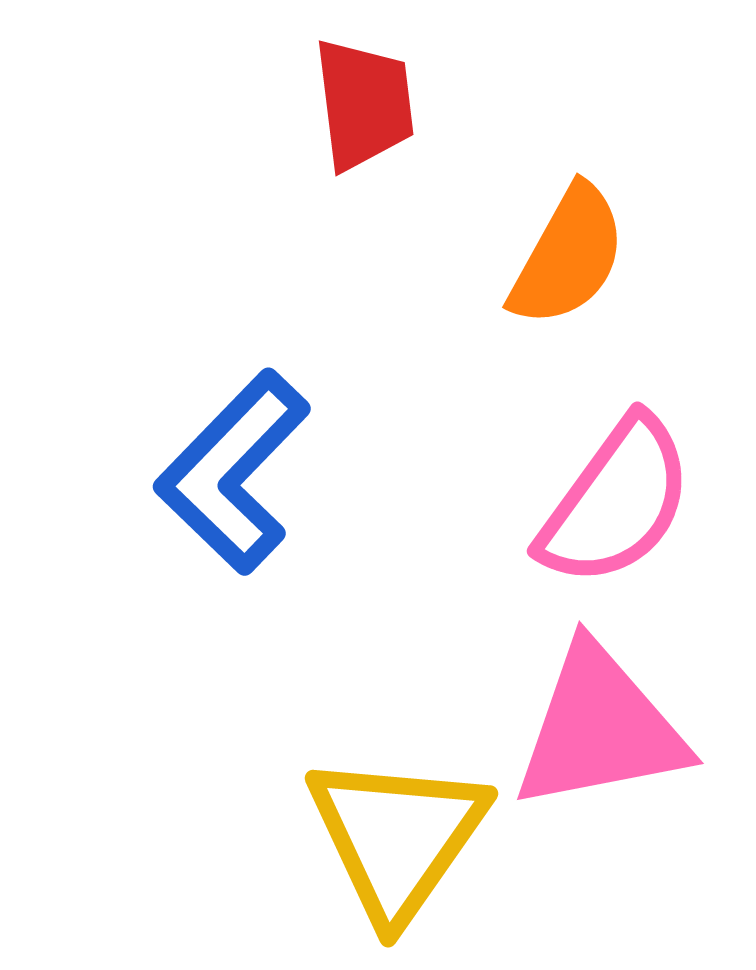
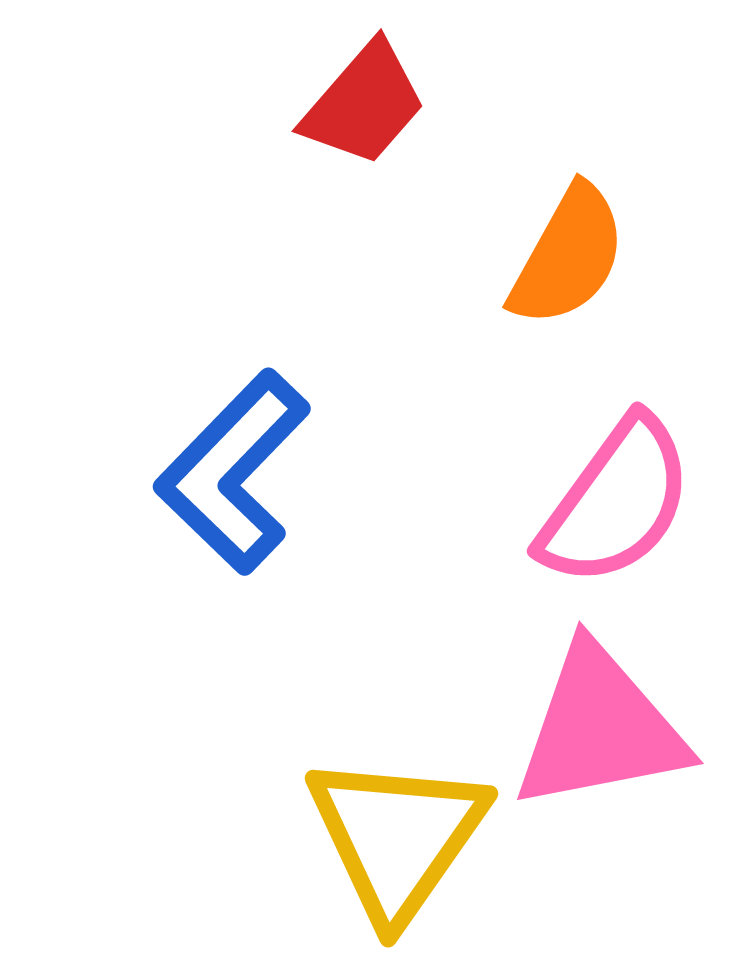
red trapezoid: rotated 48 degrees clockwise
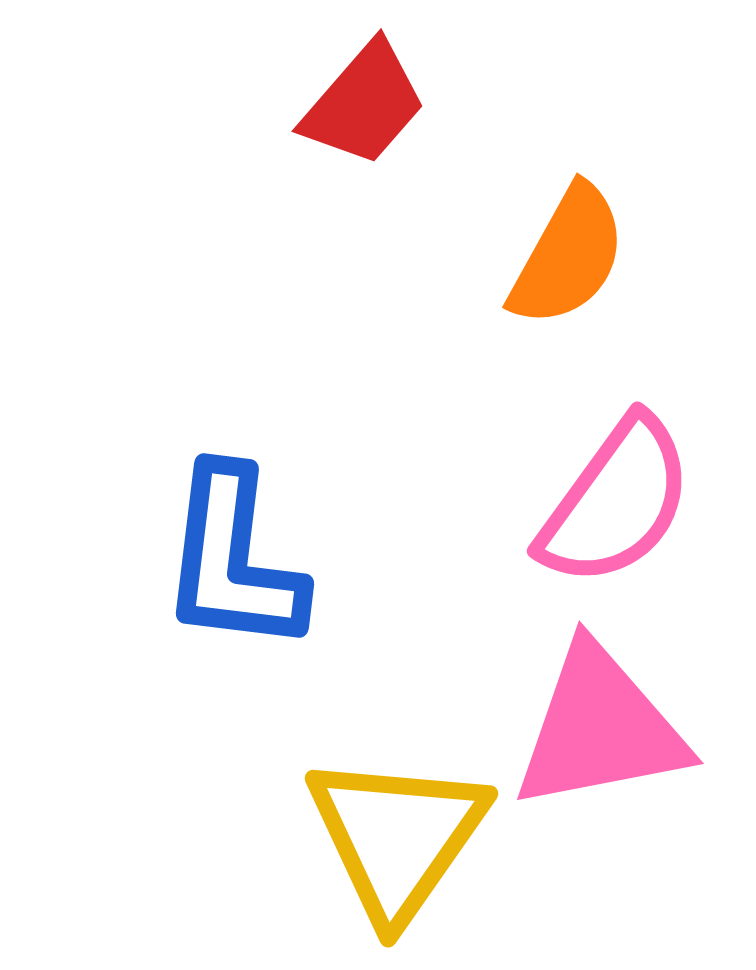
blue L-shape: moved 88 px down; rotated 37 degrees counterclockwise
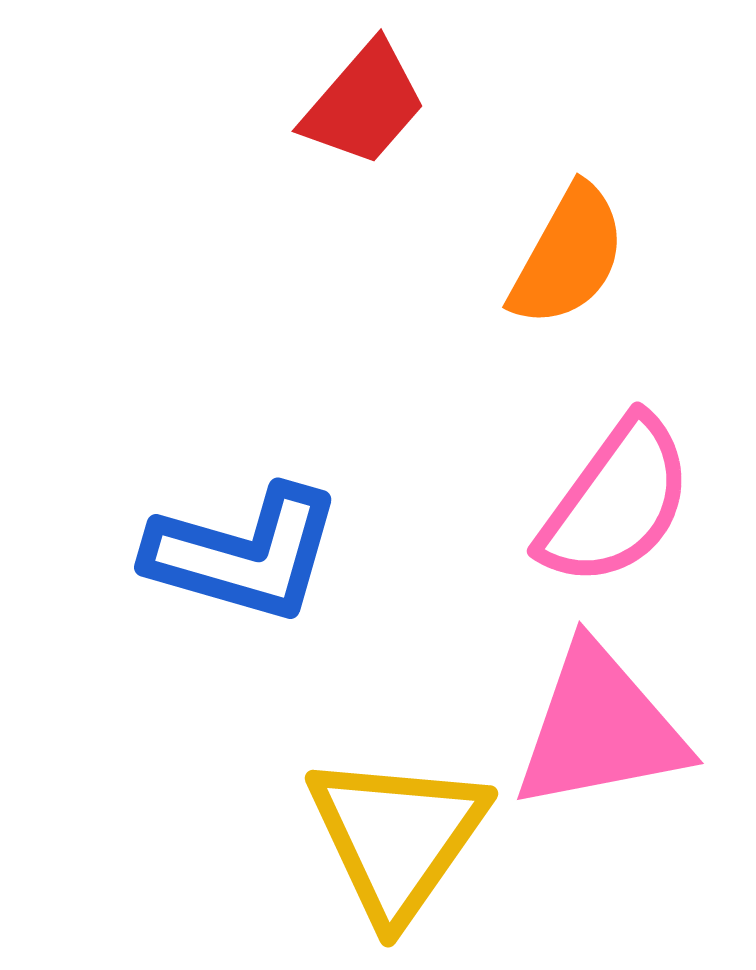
blue L-shape: moved 11 px right, 6 px up; rotated 81 degrees counterclockwise
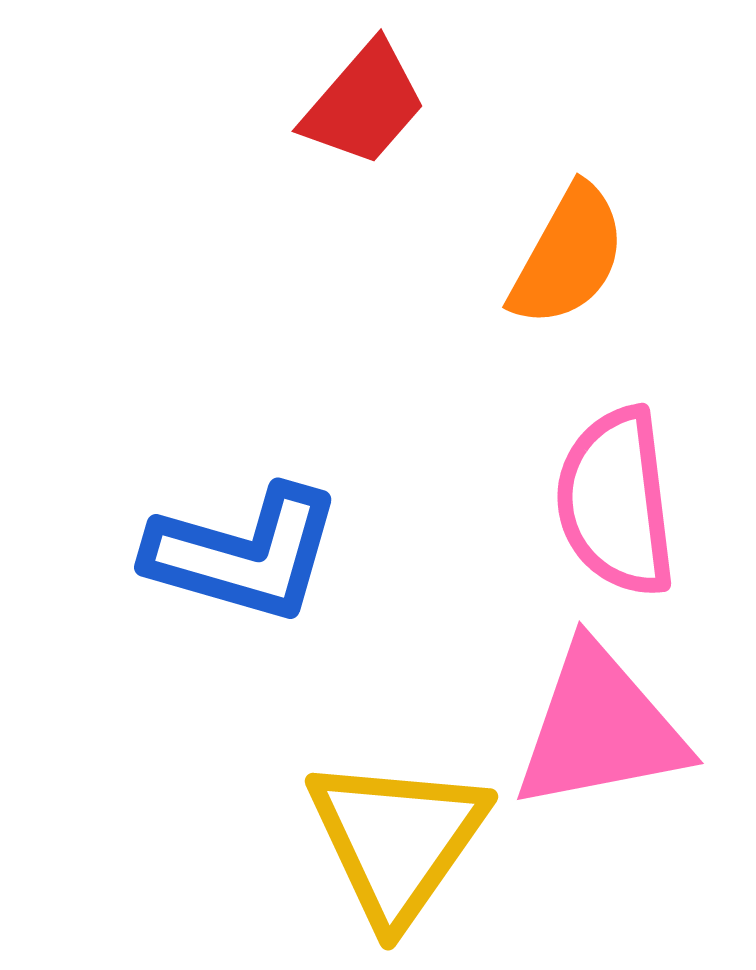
pink semicircle: rotated 137 degrees clockwise
yellow triangle: moved 3 px down
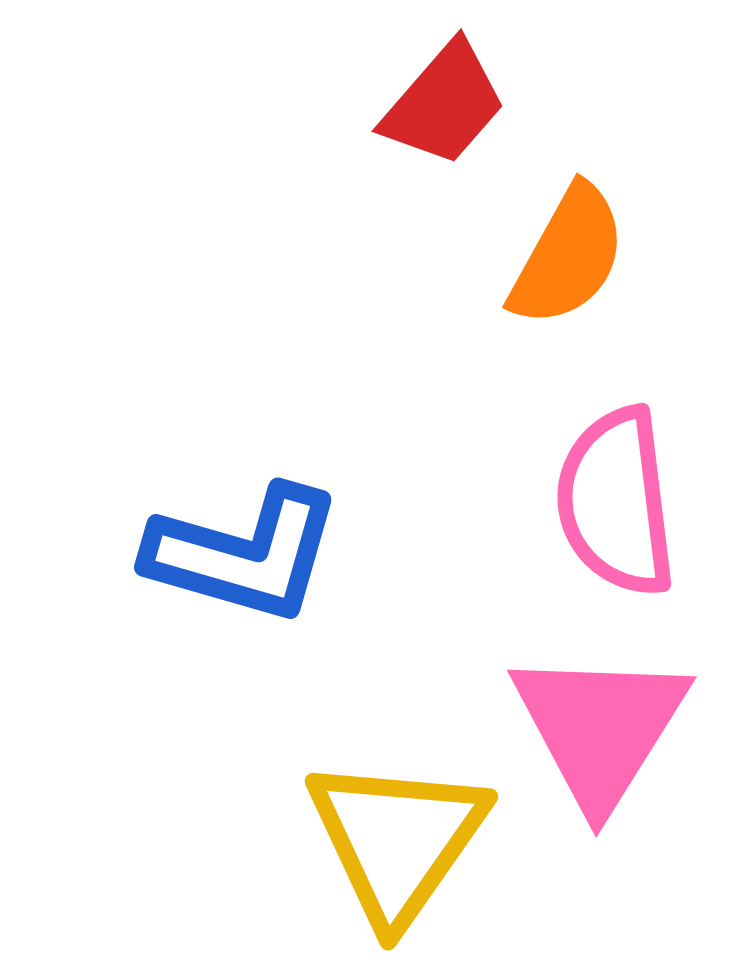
red trapezoid: moved 80 px right
pink triangle: rotated 47 degrees counterclockwise
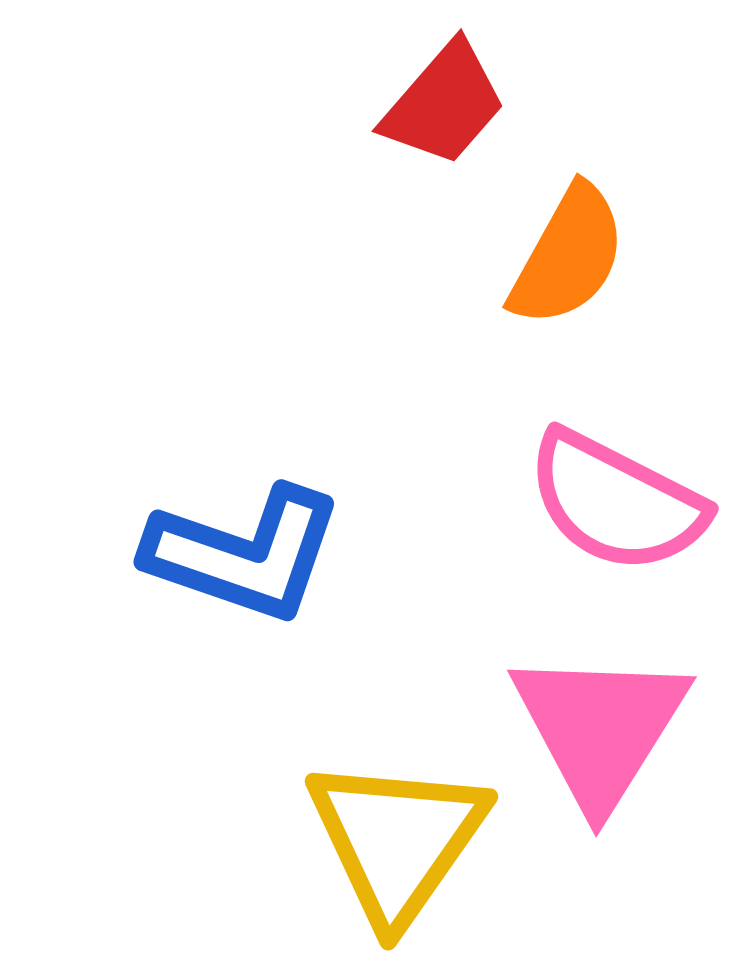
pink semicircle: rotated 56 degrees counterclockwise
blue L-shape: rotated 3 degrees clockwise
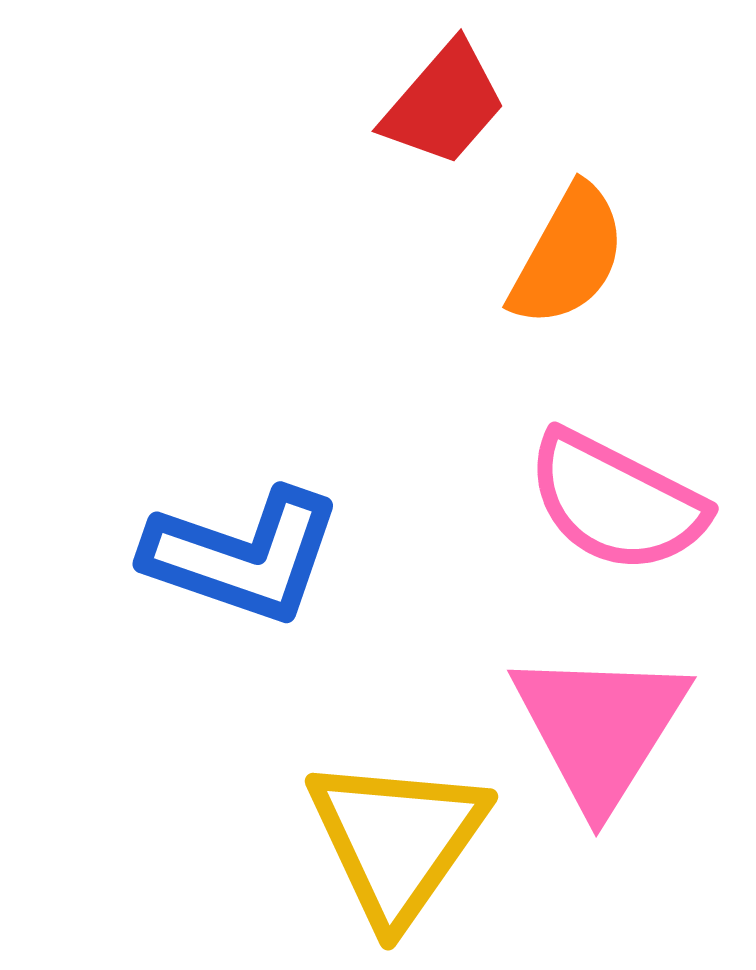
blue L-shape: moved 1 px left, 2 px down
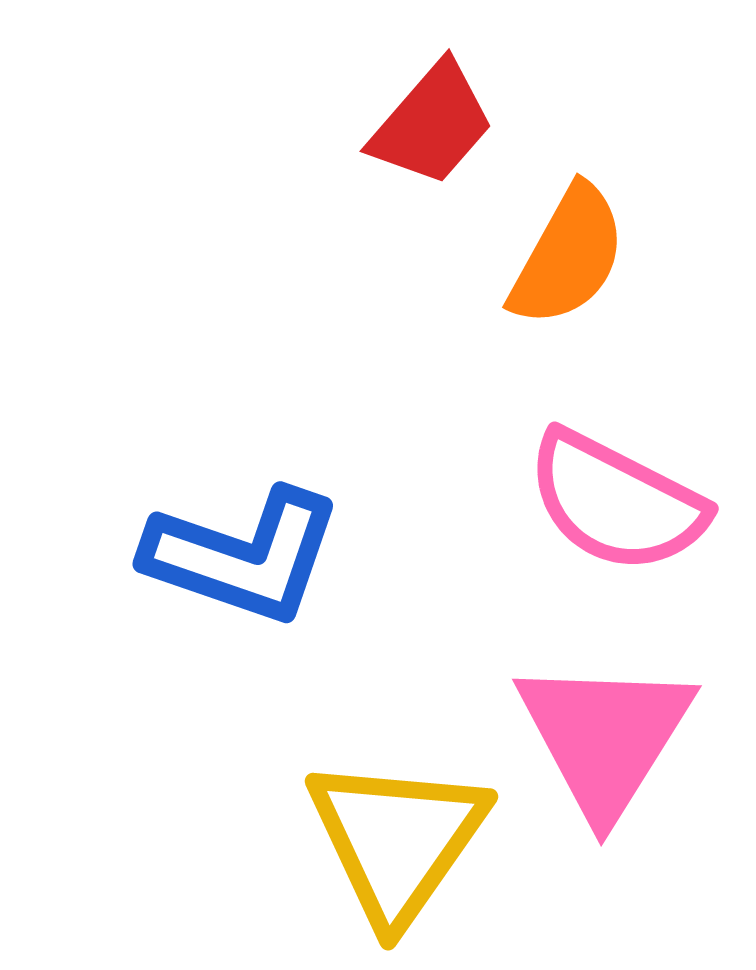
red trapezoid: moved 12 px left, 20 px down
pink triangle: moved 5 px right, 9 px down
